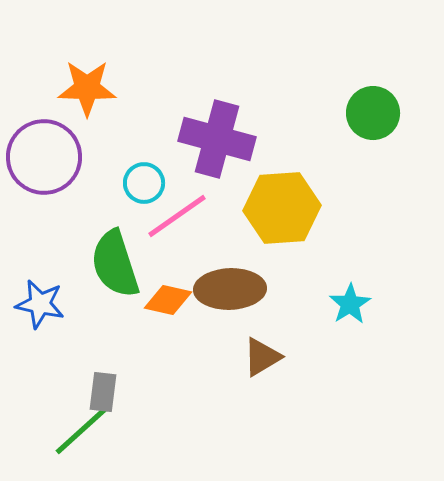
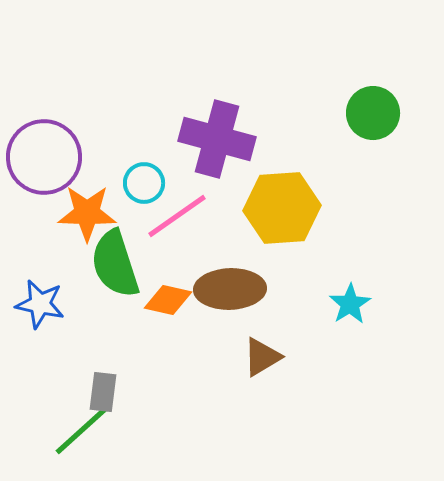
orange star: moved 125 px down
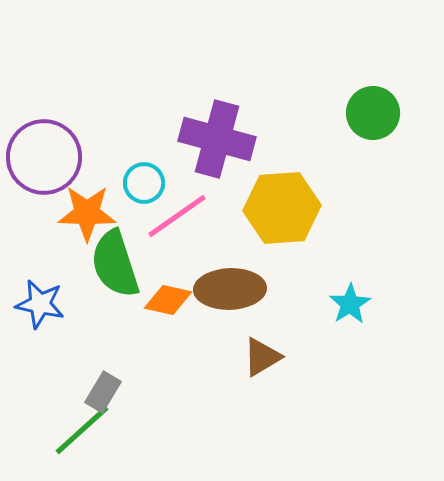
gray rectangle: rotated 24 degrees clockwise
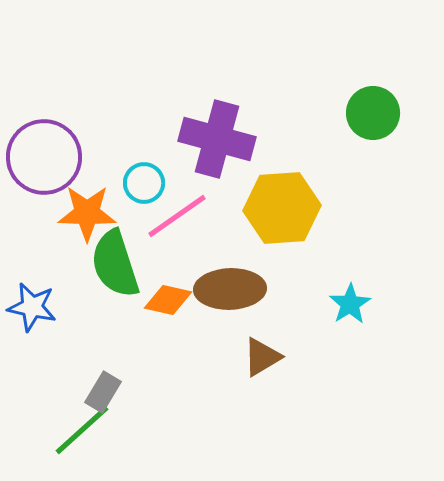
blue star: moved 8 px left, 3 px down
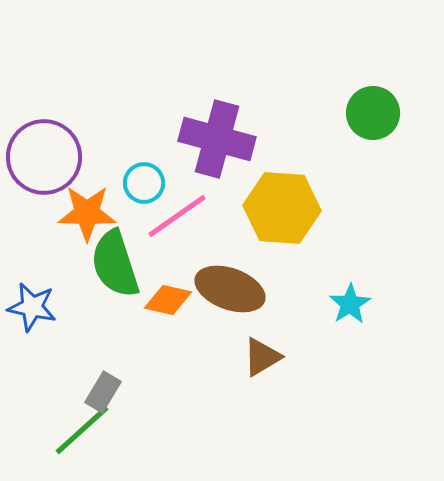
yellow hexagon: rotated 8 degrees clockwise
brown ellipse: rotated 22 degrees clockwise
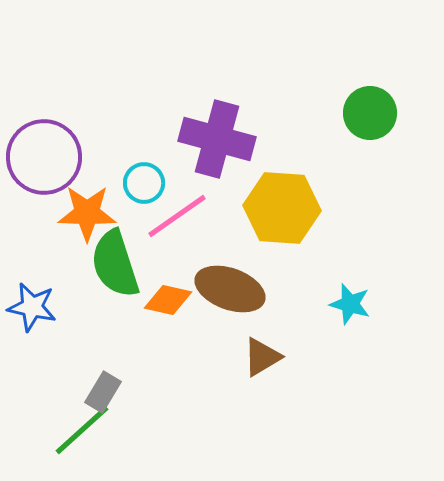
green circle: moved 3 px left
cyan star: rotated 24 degrees counterclockwise
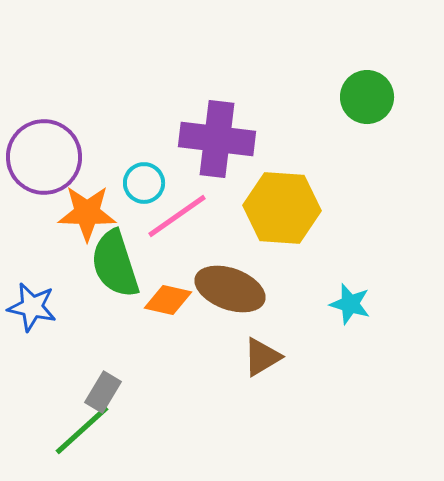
green circle: moved 3 px left, 16 px up
purple cross: rotated 8 degrees counterclockwise
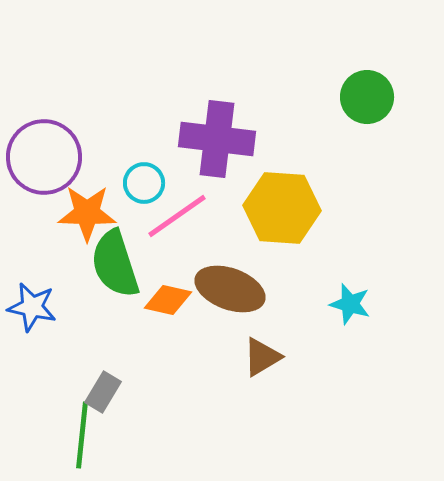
green line: moved 5 px down; rotated 42 degrees counterclockwise
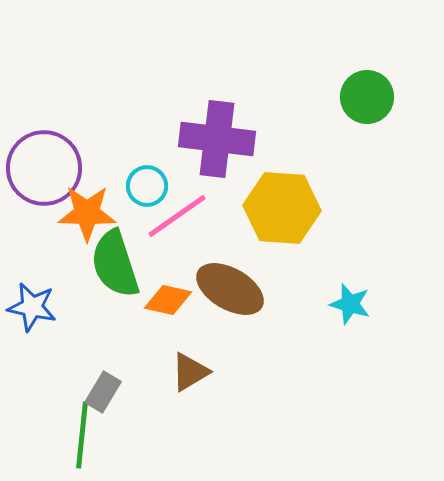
purple circle: moved 11 px down
cyan circle: moved 3 px right, 3 px down
brown ellipse: rotated 10 degrees clockwise
brown triangle: moved 72 px left, 15 px down
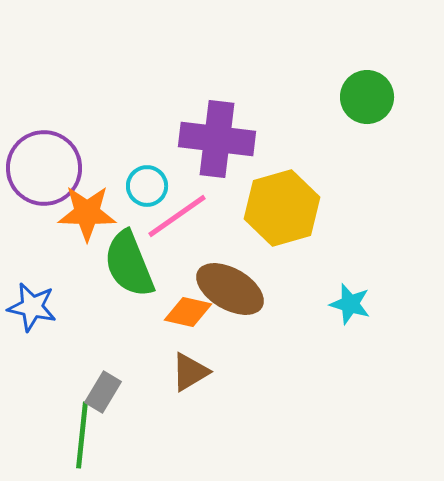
yellow hexagon: rotated 20 degrees counterclockwise
green semicircle: moved 14 px right; rotated 4 degrees counterclockwise
orange diamond: moved 20 px right, 12 px down
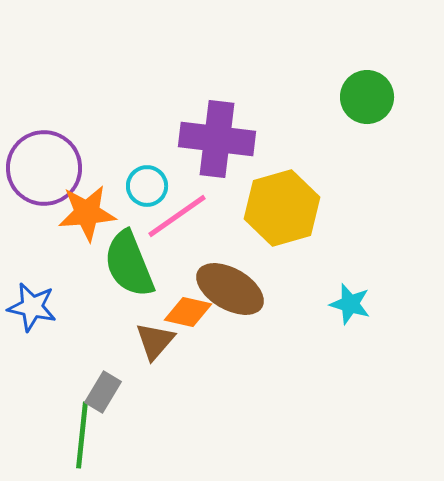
orange star: rotated 6 degrees counterclockwise
brown triangle: moved 35 px left, 31 px up; rotated 18 degrees counterclockwise
